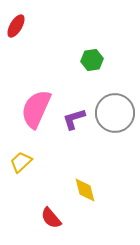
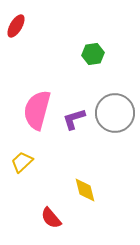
green hexagon: moved 1 px right, 6 px up
pink semicircle: moved 1 px right, 1 px down; rotated 9 degrees counterclockwise
yellow trapezoid: moved 1 px right
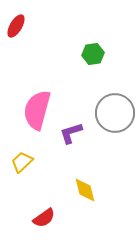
purple L-shape: moved 3 px left, 14 px down
red semicircle: moved 7 px left; rotated 85 degrees counterclockwise
